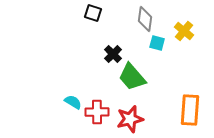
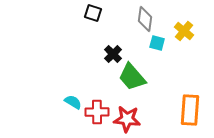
red star: moved 3 px left; rotated 20 degrees clockwise
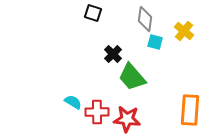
cyan square: moved 2 px left, 1 px up
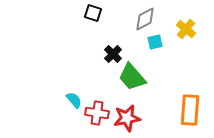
gray diamond: rotated 55 degrees clockwise
yellow cross: moved 2 px right, 2 px up
cyan square: rotated 28 degrees counterclockwise
cyan semicircle: moved 1 px right, 2 px up; rotated 18 degrees clockwise
red cross: moved 1 px down; rotated 10 degrees clockwise
red star: moved 1 px up; rotated 16 degrees counterclockwise
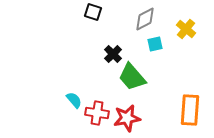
black square: moved 1 px up
cyan square: moved 2 px down
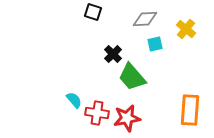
gray diamond: rotated 25 degrees clockwise
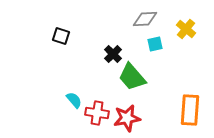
black square: moved 32 px left, 24 px down
